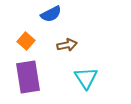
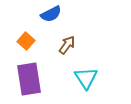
brown arrow: rotated 42 degrees counterclockwise
purple rectangle: moved 1 px right, 2 px down
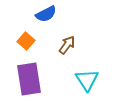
blue semicircle: moved 5 px left
cyan triangle: moved 1 px right, 2 px down
